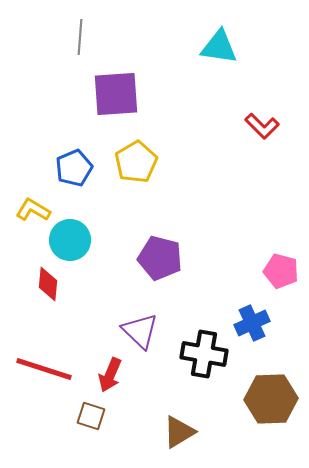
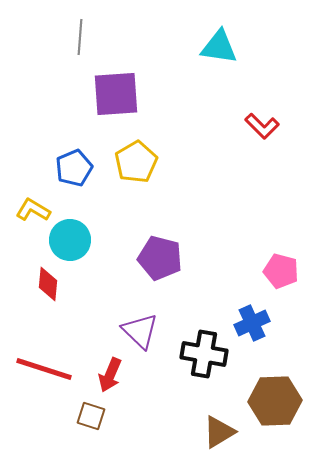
brown hexagon: moved 4 px right, 2 px down
brown triangle: moved 40 px right
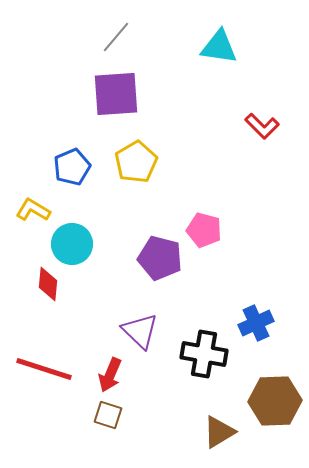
gray line: moved 36 px right; rotated 36 degrees clockwise
blue pentagon: moved 2 px left, 1 px up
cyan circle: moved 2 px right, 4 px down
pink pentagon: moved 77 px left, 41 px up
blue cross: moved 4 px right
brown square: moved 17 px right, 1 px up
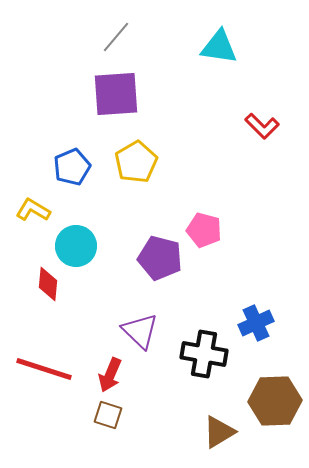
cyan circle: moved 4 px right, 2 px down
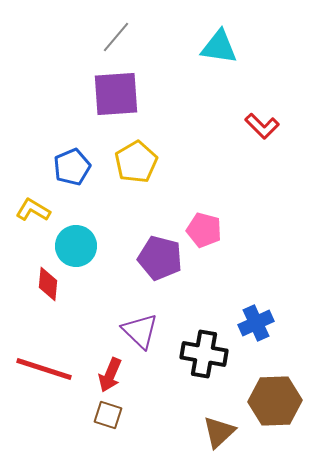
brown triangle: rotated 12 degrees counterclockwise
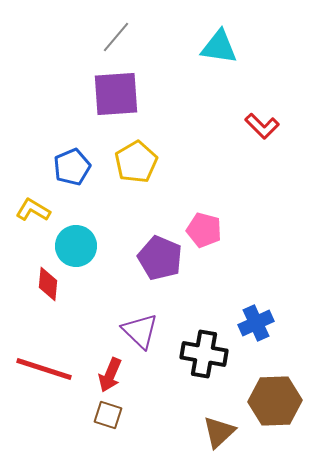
purple pentagon: rotated 9 degrees clockwise
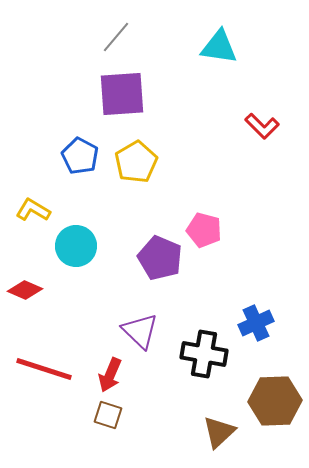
purple square: moved 6 px right
blue pentagon: moved 8 px right, 11 px up; rotated 21 degrees counterclockwise
red diamond: moved 23 px left, 6 px down; rotated 72 degrees counterclockwise
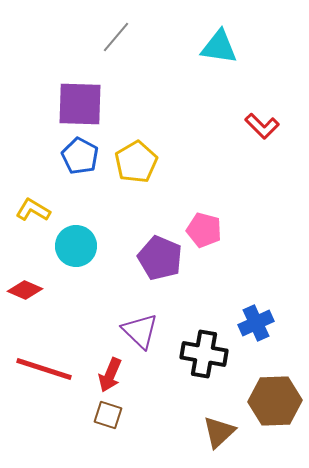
purple square: moved 42 px left, 10 px down; rotated 6 degrees clockwise
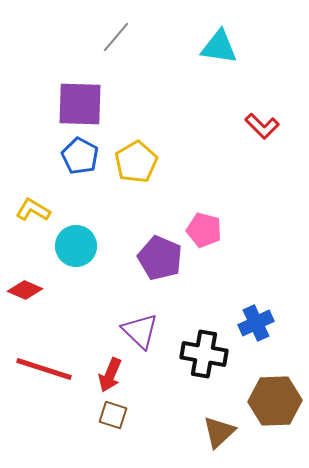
brown square: moved 5 px right
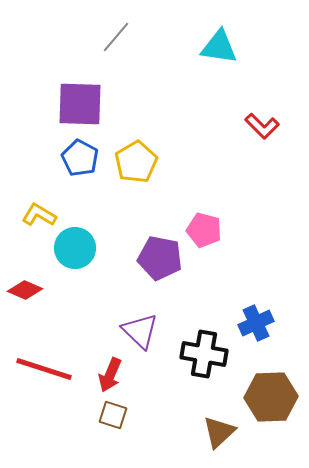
blue pentagon: moved 2 px down
yellow L-shape: moved 6 px right, 5 px down
cyan circle: moved 1 px left, 2 px down
purple pentagon: rotated 12 degrees counterclockwise
brown hexagon: moved 4 px left, 4 px up
